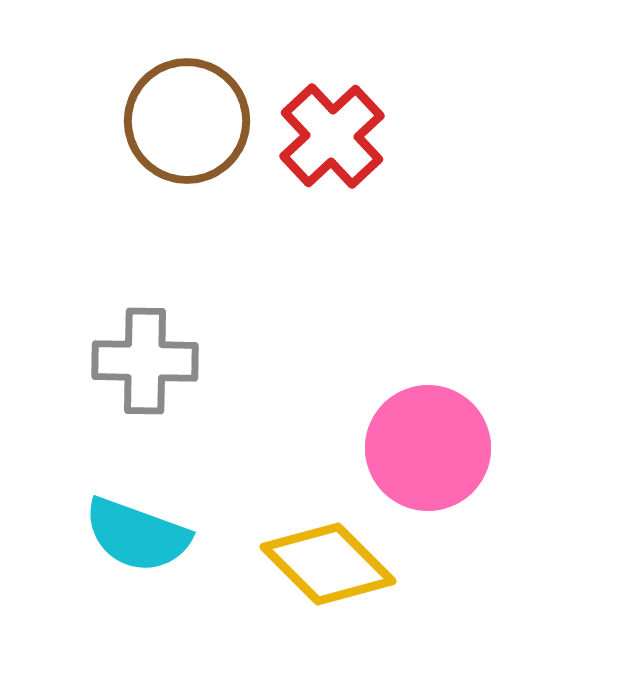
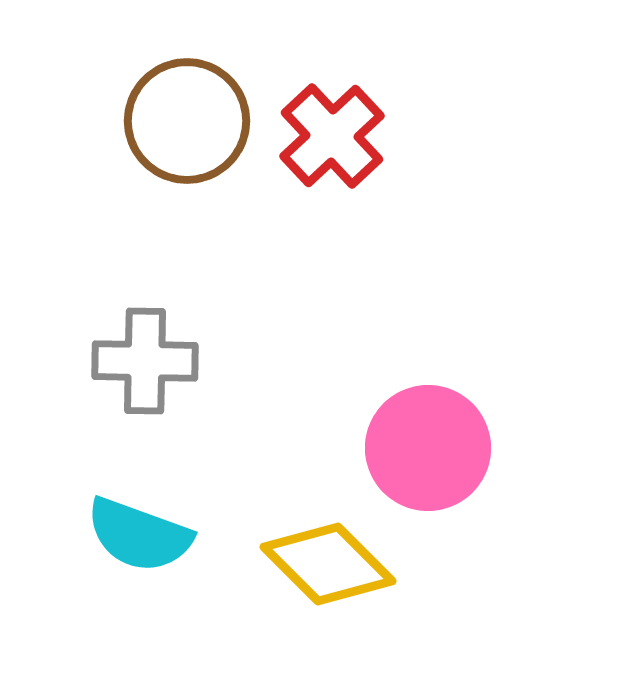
cyan semicircle: moved 2 px right
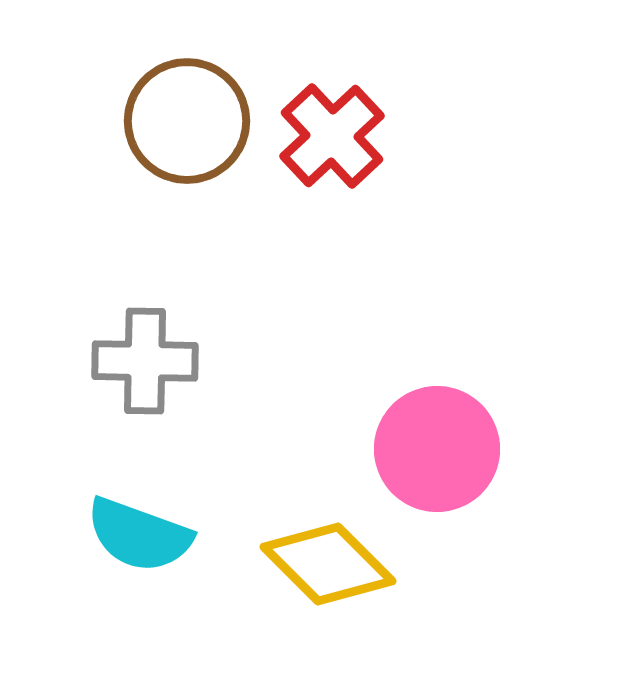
pink circle: moved 9 px right, 1 px down
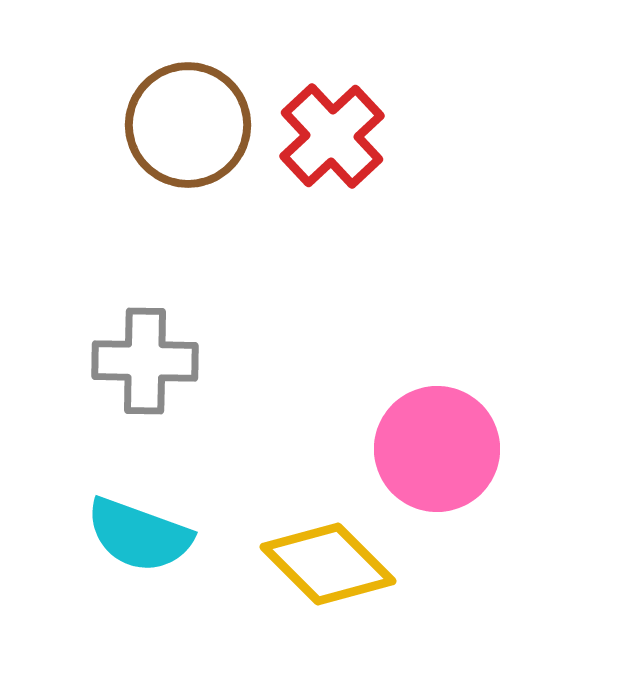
brown circle: moved 1 px right, 4 px down
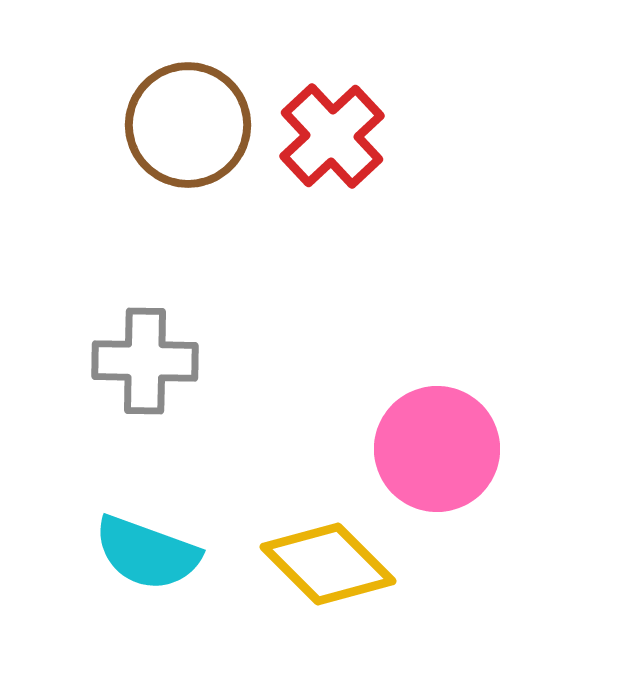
cyan semicircle: moved 8 px right, 18 px down
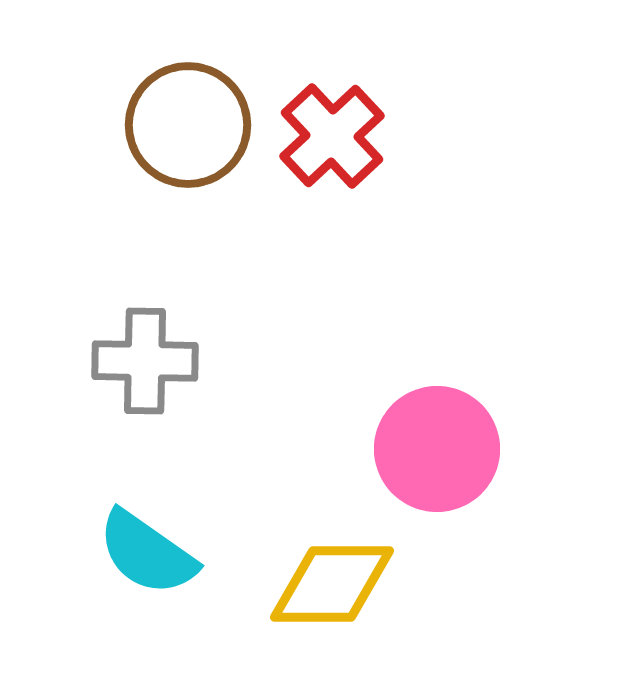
cyan semicircle: rotated 15 degrees clockwise
yellow diamond: moved 4 px right, 20 px down; rotated 45 degrees counterclockwise
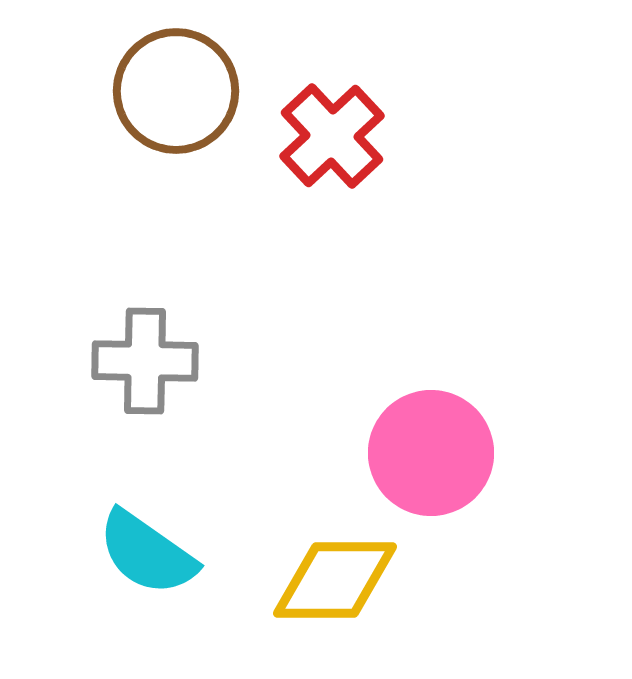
brown circle: moved 12 px left, 34 px up
pink circle: moved 6 px left, 4 px down
yellow diamond: moved 3 px right, 4 px up
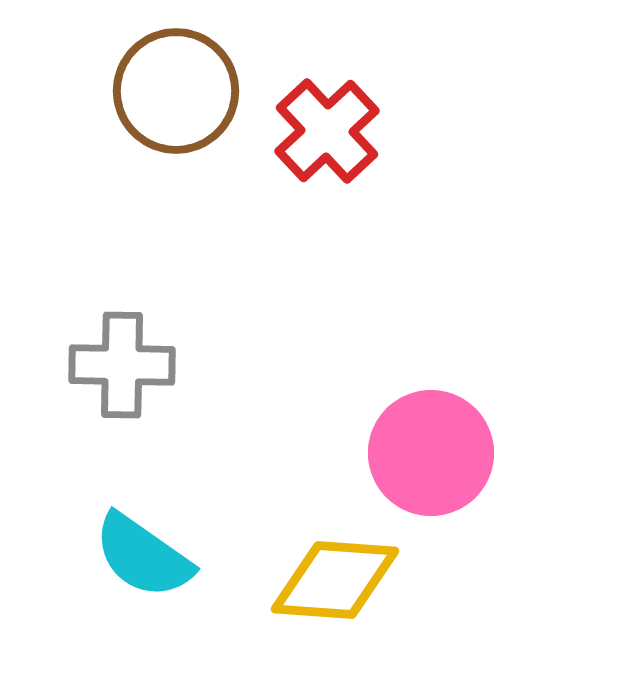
red cross: moved 5 px left, 5 px up
gray cross: moved 23 px left, 4 px down
cyan semicircle: moved 4 px left, 3 px down
yellow diamond: rotated 4 degrees clockwise
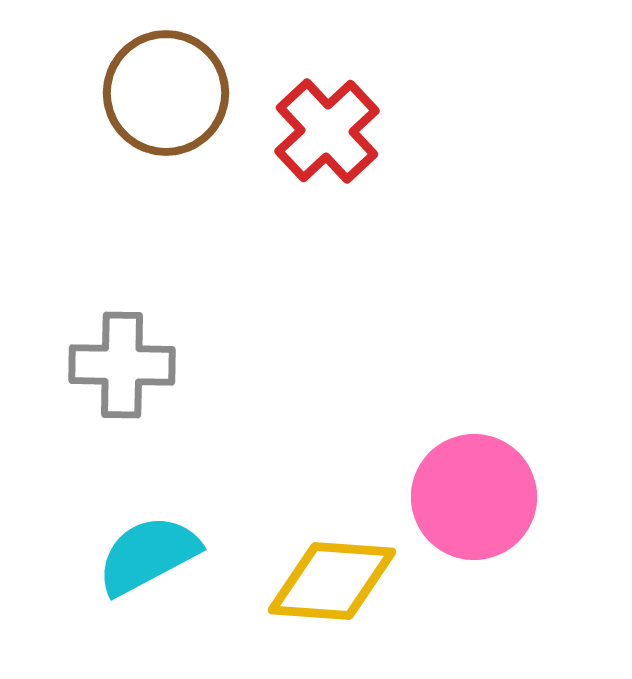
brown circle: moved 10 px left, 2 px down
pink circle: moved 43 px right, 44 px down
cyan semicircle: moved 5 px right, 1 px up; rotated 117 degrees clockwise
yellow diamond: moved 3 px left, 1 px down
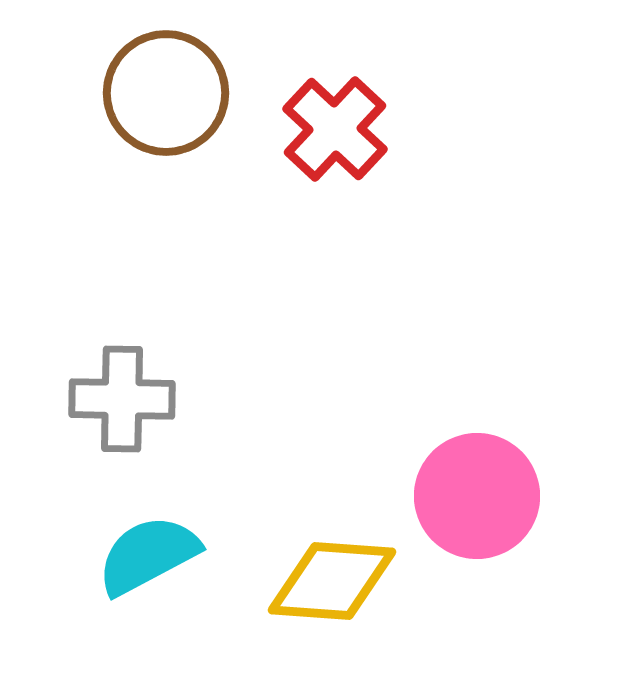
red cross: moved 8 px right, 2 px up; rotated 4 degrees counterclockwise
gray cross: moved 34 px down
pink circle: moved 3 px right, 1 px up
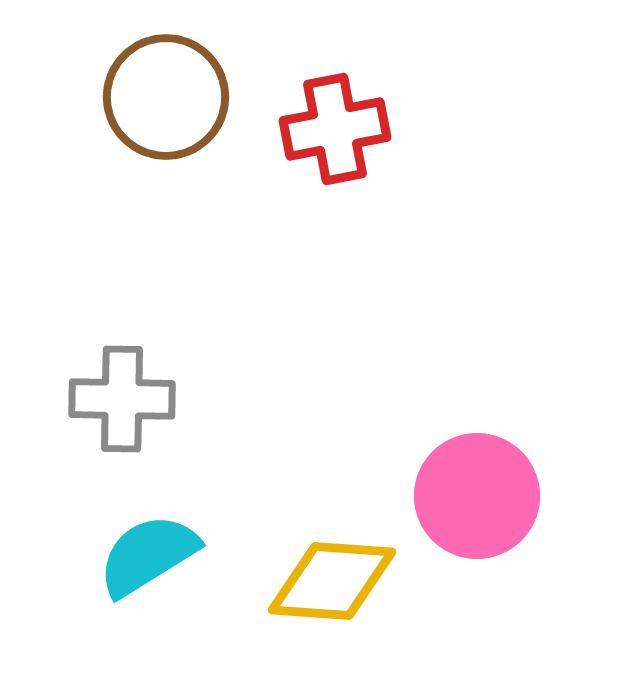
brown circle: moved 4 px down
red cross: rotated 36 degrees clockwise
cyan semicircle: rotated 4 degrees counterclockwise
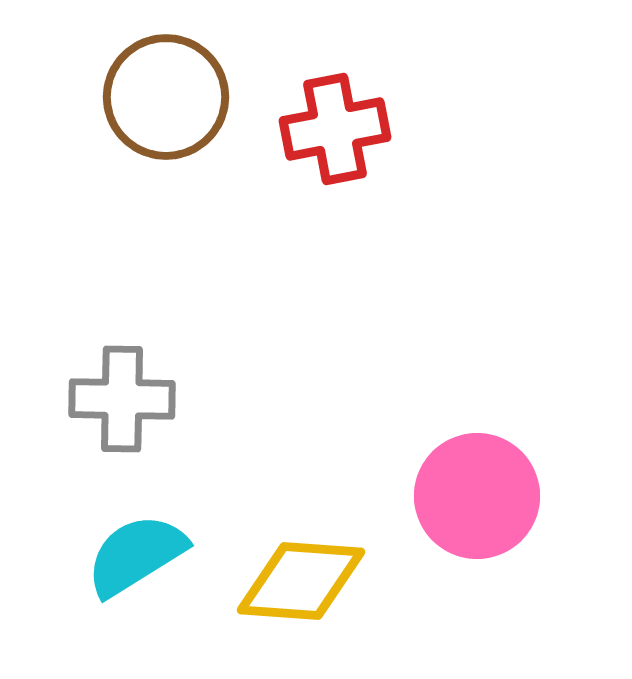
cyan semicircle: moved 12 px left
yellow diamond: moved 31 px left
